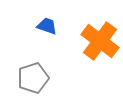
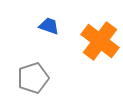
blue trapezoid: moved 2 px right
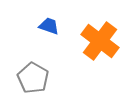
gray pentagon: rotated 24 degrees counterclockwise
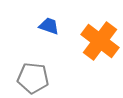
gray pentagon: rotated 24 degrees counterclockwise
